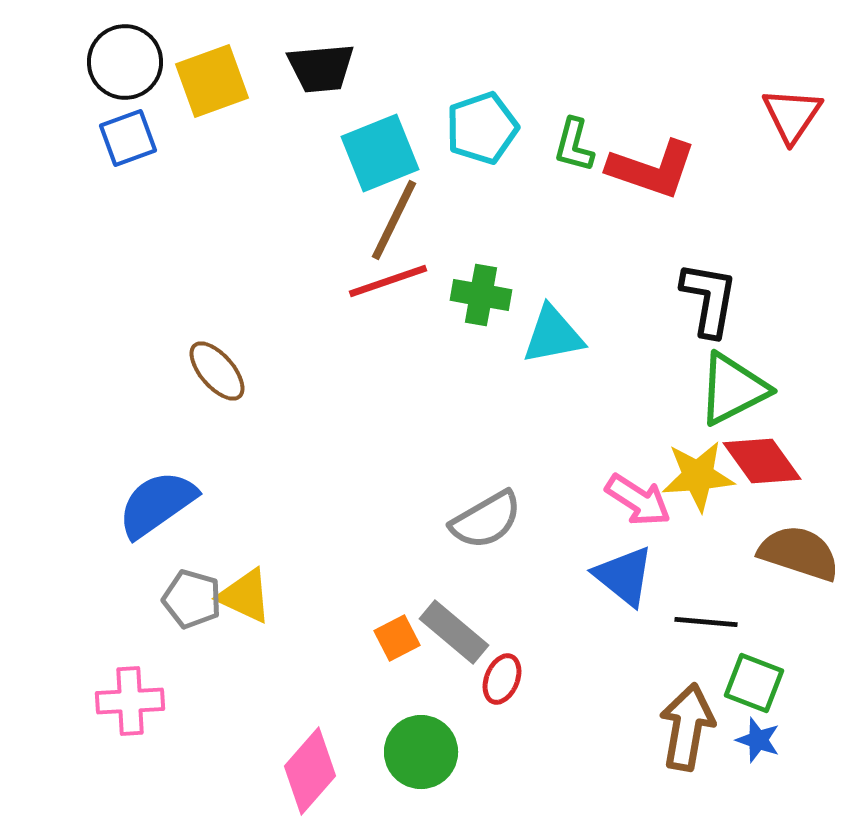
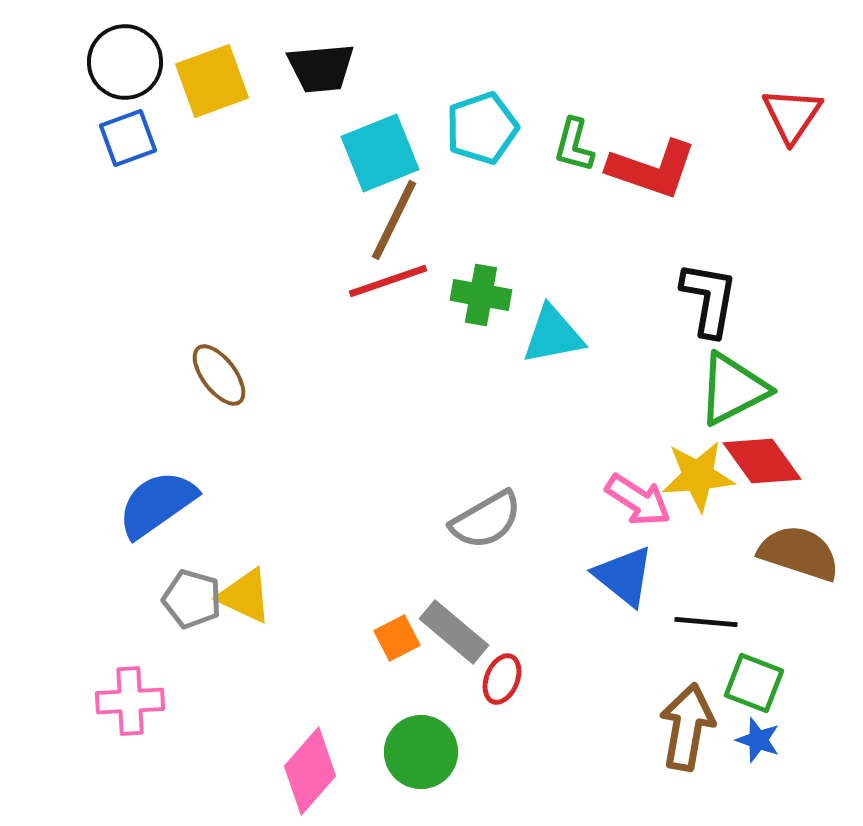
brown ellipse: moved 2 px right, 4 px down; rotated 4 degrees clockwise
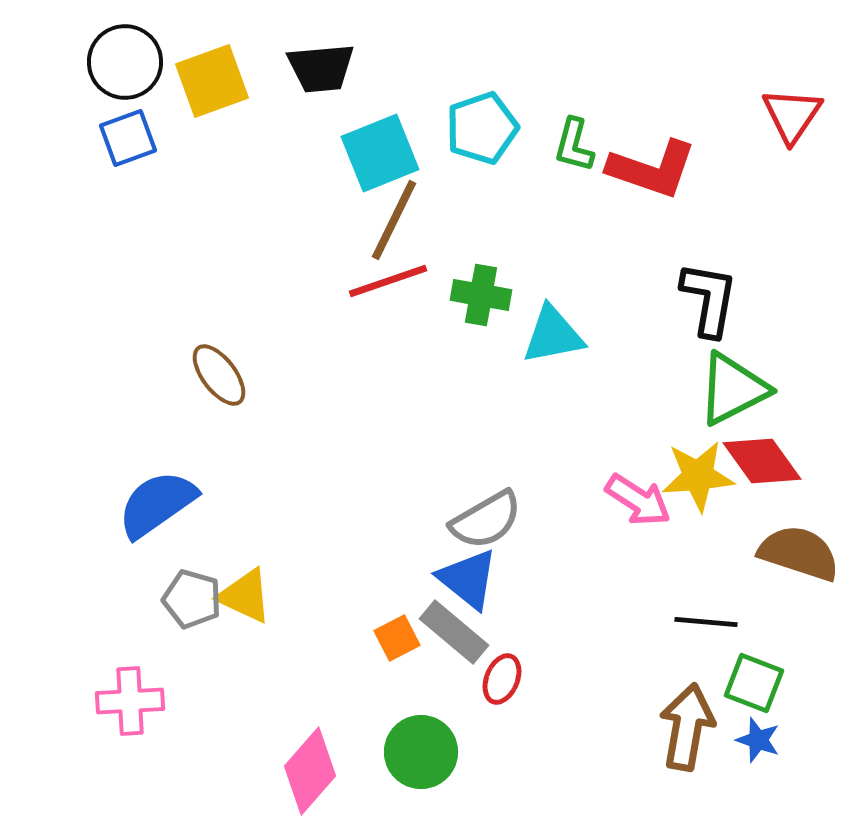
blue triangle: moved 156 px left, 3 px down
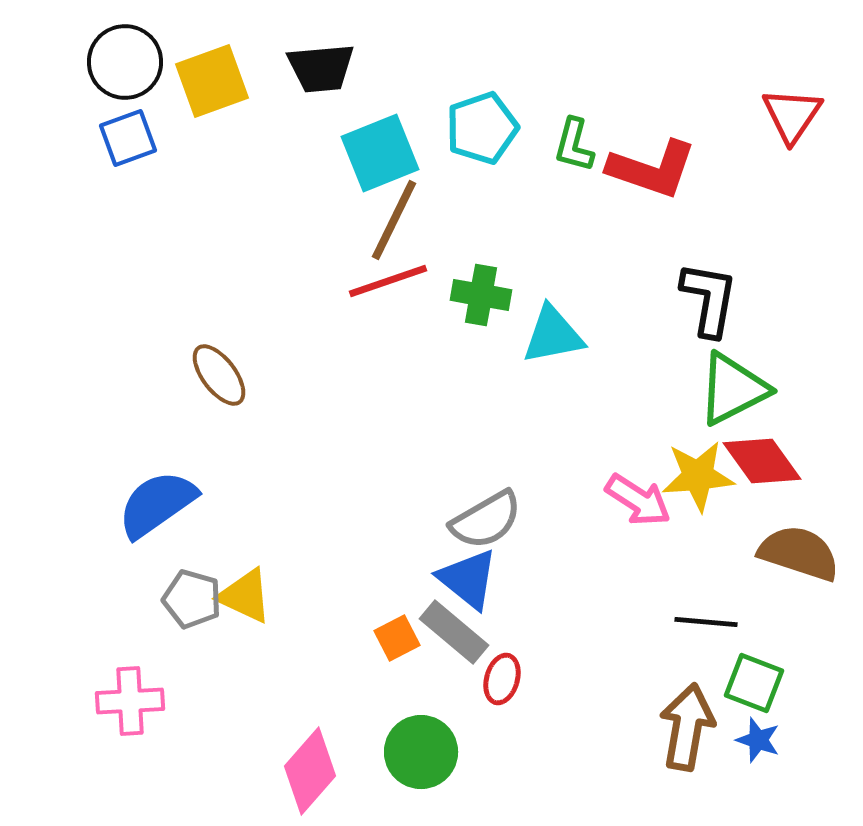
red ellipse: rotated 6 degrees counterclockwise
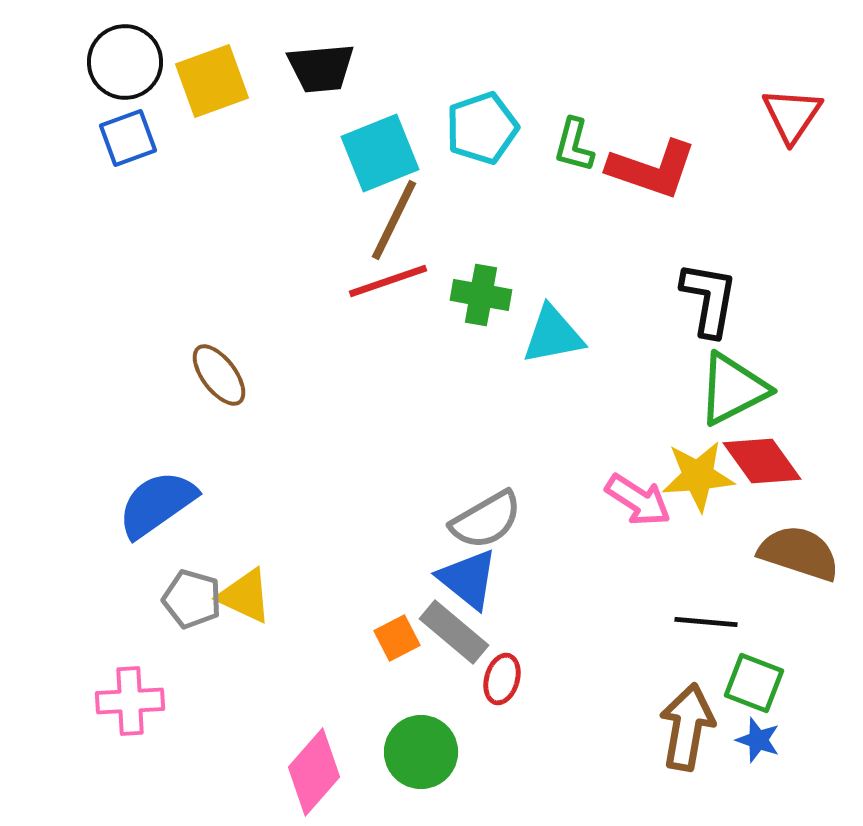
pink diamond: moved 4 px right, 1 px down
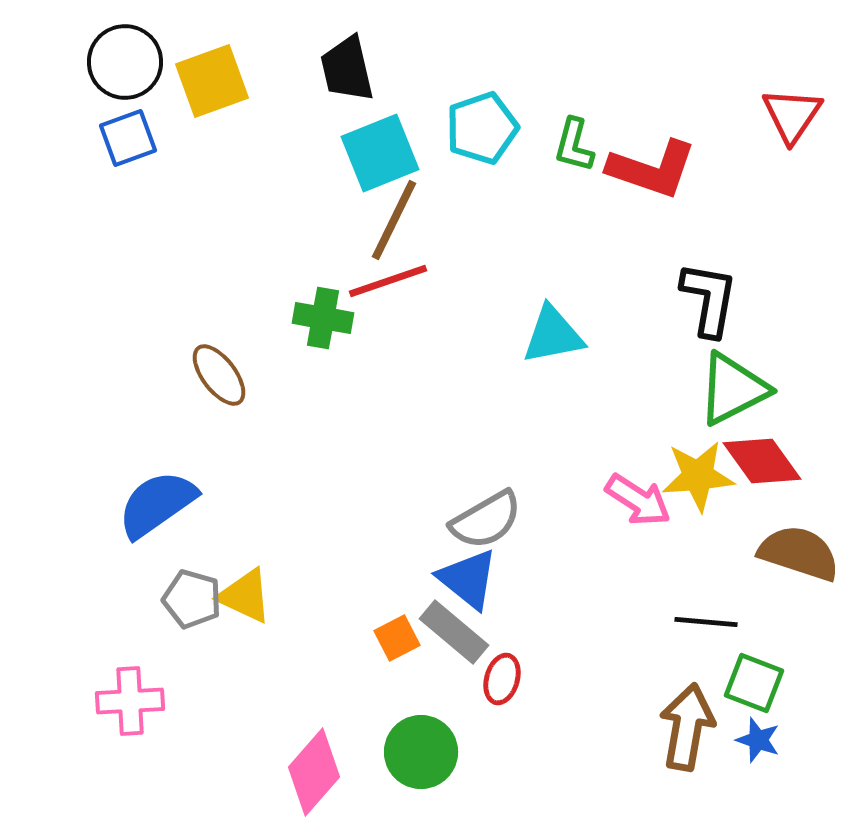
black trapezoid: moved 26 px right, 1 px down; rotated 82 degrees clockwise
green cross: moved 158 px left, 23 px down
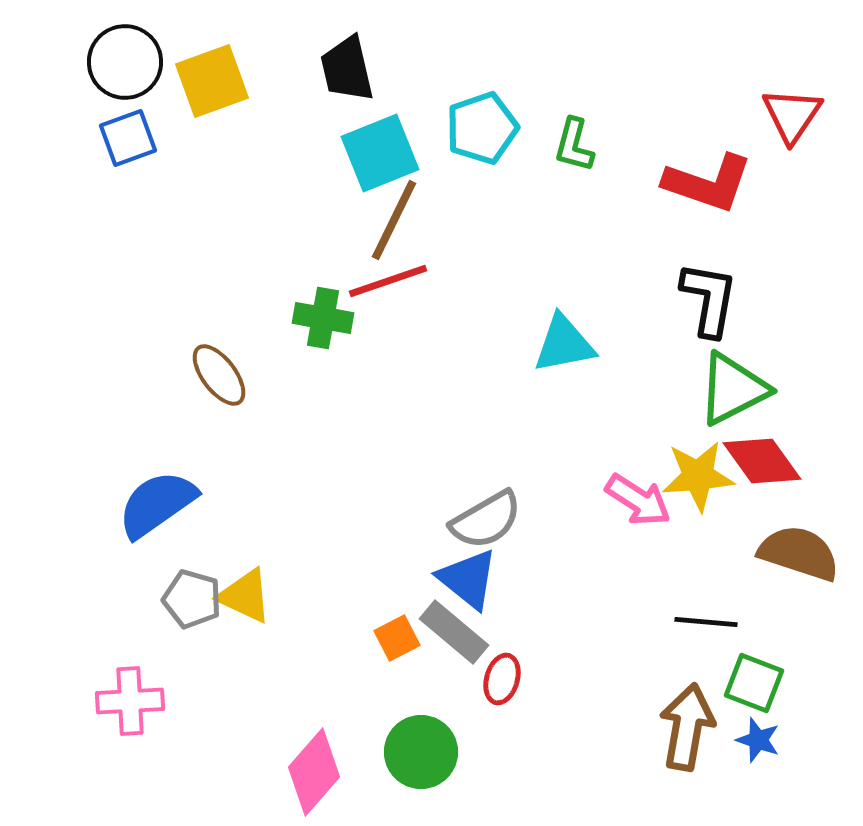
red L-shape: moved 56 px right, 14 px down
cyan triangle: moved 11 px right, 9 px down
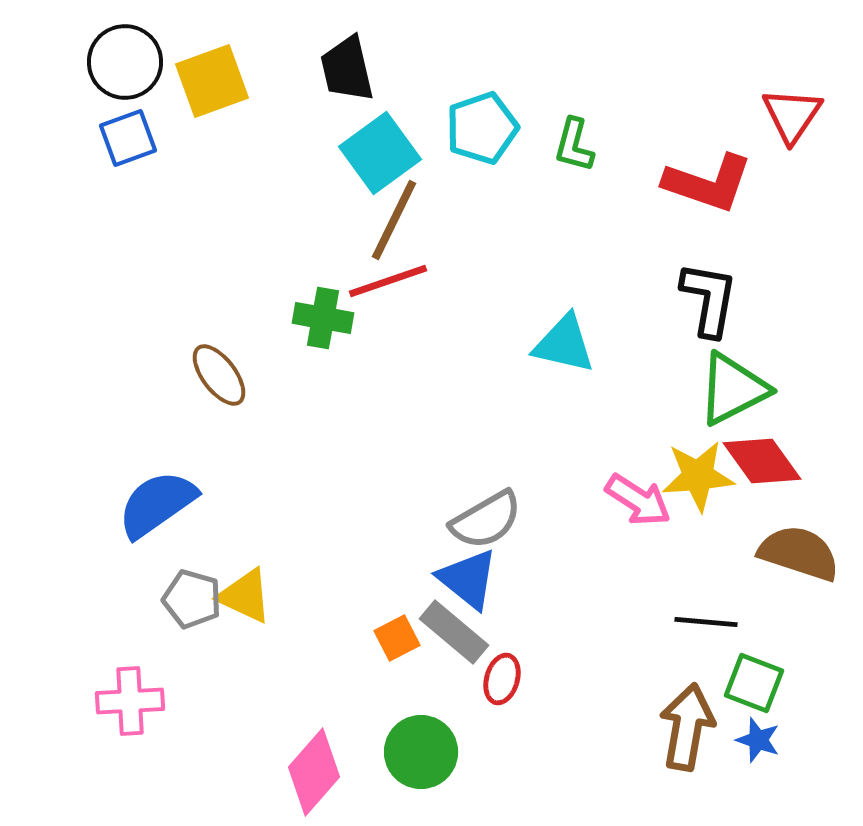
cyan square: rotated 14 degrees counterclockwise
cyan triangle: rotated 24 degrees clockwise
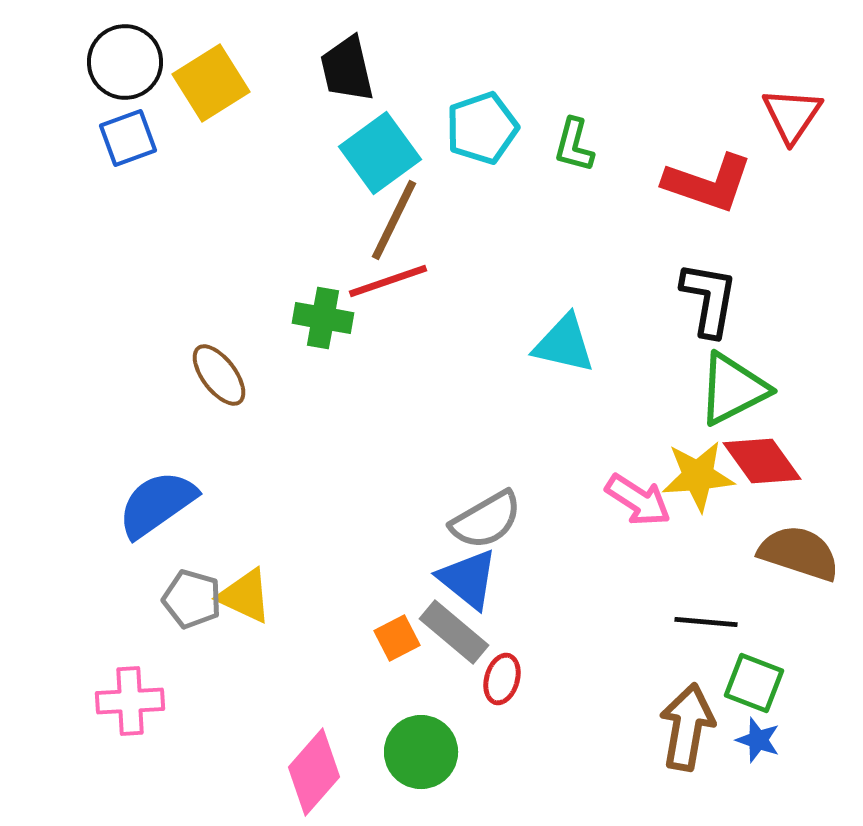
yellow square: moved 1 px left, 2 px down; rotated 12 degrees counterclockwise
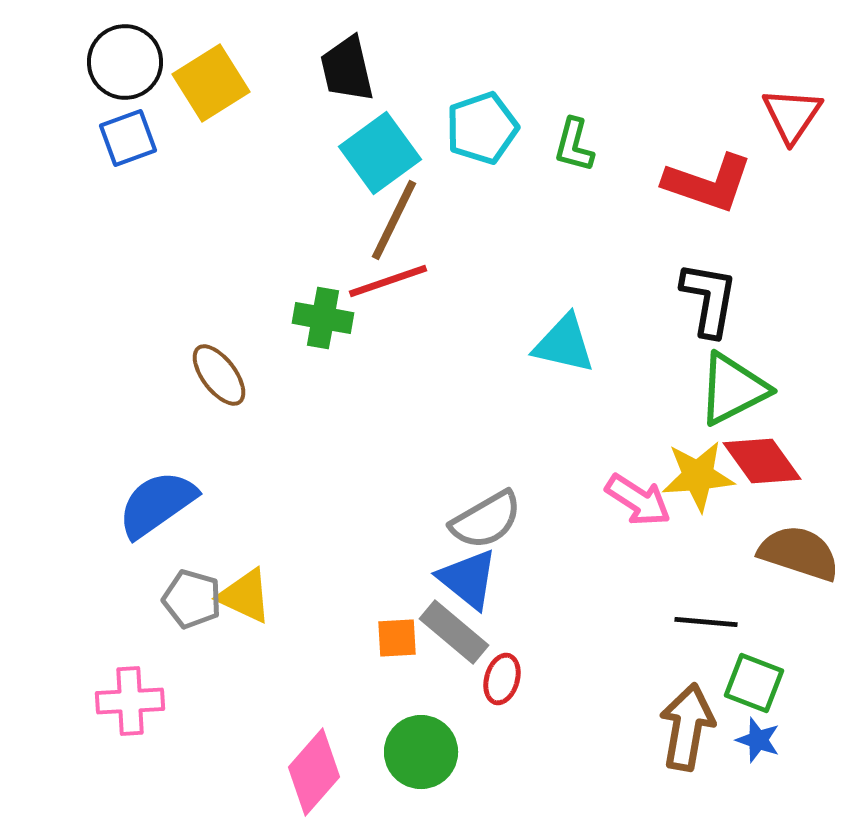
orange square: rotated 24 degrees clockwise
